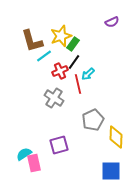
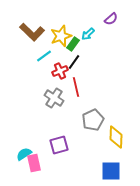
purple semicircle: moved 1 px left, 3 px up; rotated 16 degrees counterclockwise
brown L-shape: moved 9 px up; rotated 30 degrees counterclockwise
cyan arrow: moved 40 px up
red line: moved 2 px left, 3 px down
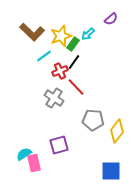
red line: rotated 30 degrees counterclockwise
gray pentagon: rotated 30 degrees clockwise
yellow diamond: moved 1 px right, 6 px up; rotated 35 degrees clockwise
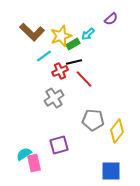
green rectangle: rotated 24 degrees clockwise
black line: rotated 42 degrees clockwise
red line: moved 8 px right, 8 px up
gray cross: rotated 24 degrees clockwise
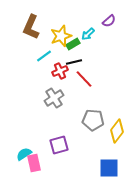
purple semicircle: moved 2 px left, 2 px down
brown L-shape: moved 1 px left, 5 px up; rotated 70 degrees clockwise
blue square: moved 2 px left, 3 px up
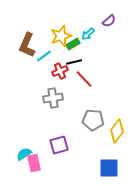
brown L-shape: moved 4 px left, 18 px down
gray cross: moved 1 px left; rotated 24 degrees clockwise
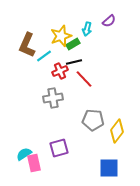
cyan arrow: moved 1 px left, 5 px up; rotated 32 degrees counterclockwise
purple square: moved 3 px down
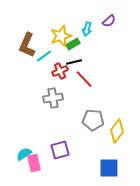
purple square: moved 1 px right, 2 px down
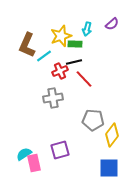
purple semicircle: moved 3 px right, 3 px down
green rectangle: moved 2 px right; rotated 32 degrees clockwise
yellow diamond: moved 5 px left, 4 px down
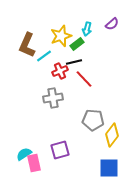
green rectangle: moved 2 px right; rotated 40 degrees counterclockwise
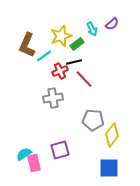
cyan arrow: moved 5 px right; rotated 40 degrees counterclockwise
